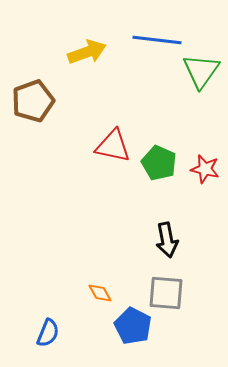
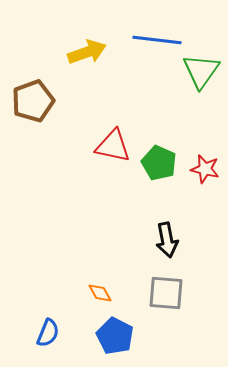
blue pentagon: moved 18 px left, 10 px down
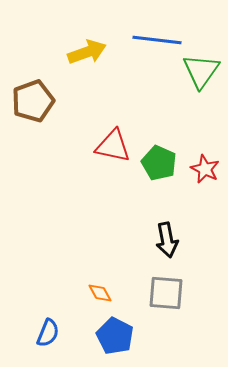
red star: rotated 12 degrees clockwise
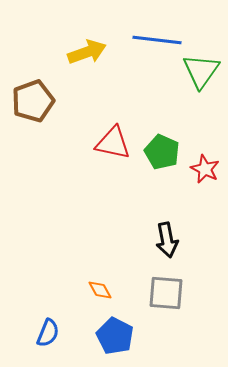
red triangle: moved 3 px up
green pentagon: moved 3 px right, 11 px up
orange diamond: moved 3 px up
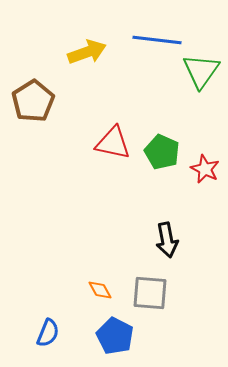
brown pentagon: rotated 12 degrees counterclockwise
gray square: moved 16 px left
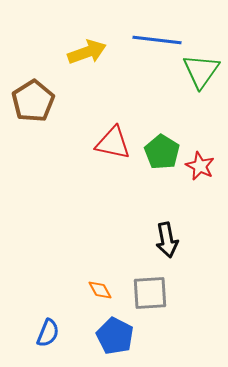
green pentagon: rotated 8 degrees clockwise
red star: moved 5 px left, 3 px up
gray square: rotated 9 degrees counterclockwise
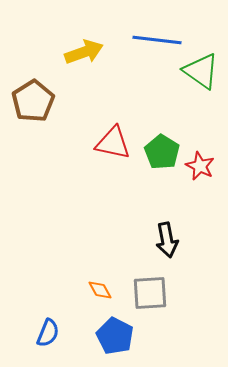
yellow arrow: moved 3 px left
green triangle: rotated 30 degrees counterclockwise
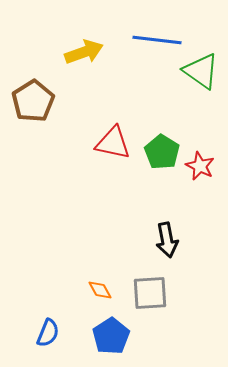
blue pentagon: moved 4 px left; rotated 12 degrees clockwise
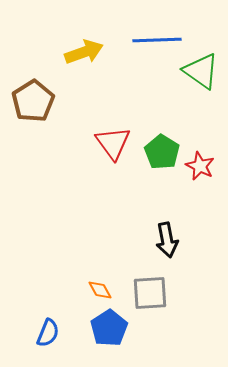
blue line: rotated 9 degrees counterclockwise
red triangle: rotated 42 degrees clockwise
blue pentagon: moved 2 px left, 8 px up
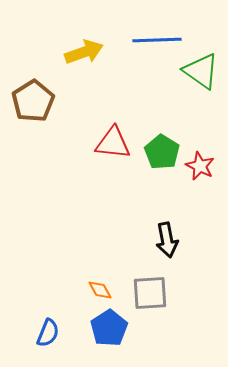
red triangle: rotated 48 degrees counterclockwise
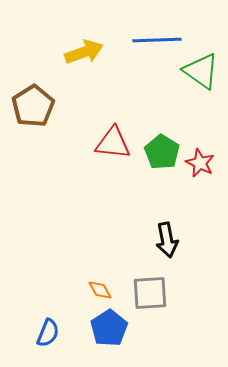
brown pentagon: moved 5 px down
red star: moved 3 px up
